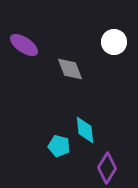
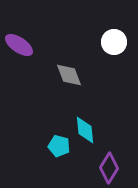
purple ellipse: moved 5 px left
gray diamond: moved 1 px left, 6 px down
purple diamond: moved 2 px right
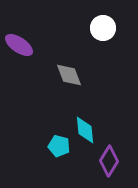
white circle: moved 11 px left, 14 px up
purple diamond: moved 7 px up
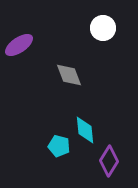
purple ellipse: rotated 68 degrees counterclockwise
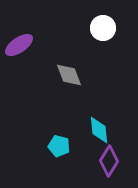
cyan diamond: moved 14 px right
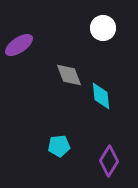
cyan diamond: moved 2 px right, 34 px up
cyan pentagon: rotated 20 degrees counterclockwise
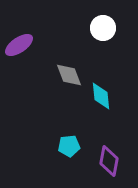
cyan pentagon: moved 10 px right
purple diamond: rotated 20 degrees counterclockwise
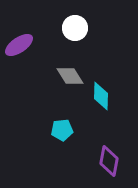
white circle: moved 28 px left
gray diamond: moved 1 px right, 1 px down; rotated 12 degrees counterclockwise
cyan diamond: rotated 8 degrees clockwise
cyan pentagon: moved 7 px left, 16 px up
